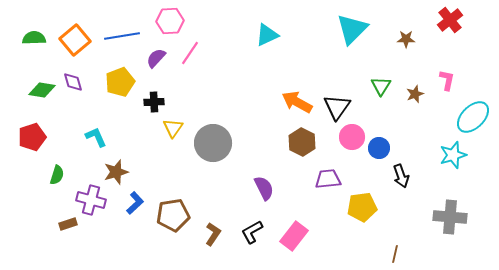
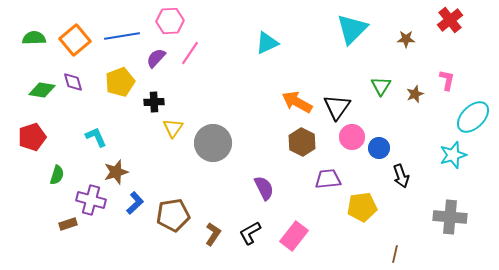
cyan triangle at (267, 35): moved 8 px down
black L-shape at (252, 232): moved 2 px left, 1 px down
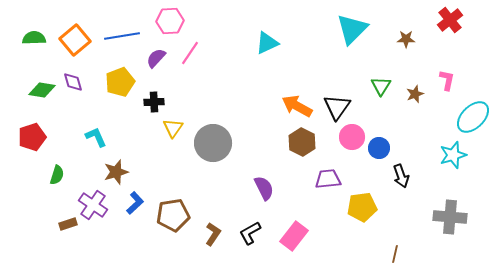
orange arrow at (297, 102): moved 4 px down
purple cross at (91, 200): moved 2 px right, 5 px down; rotated 20 degrees clockwise
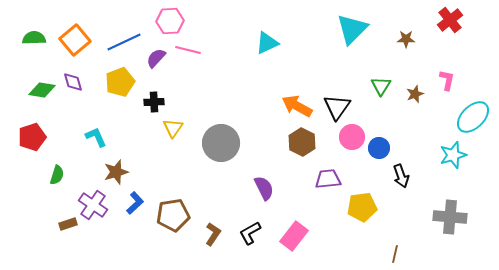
blue line at (122, 36): moved 2 px right, 6 px down; rotated 16 degrees counterclockwise
pink line at (190, 53): moved 2 px left, 3 px up; rotated 70 degrees clockwise
gray circle at (213, 143): moved 8 px right
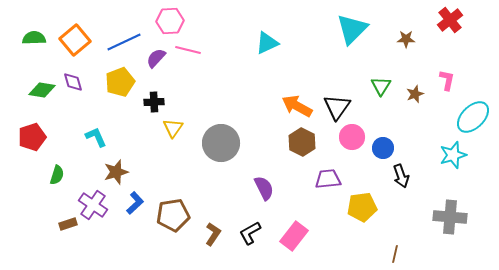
blue circle at (379, 148): moved 4 px right
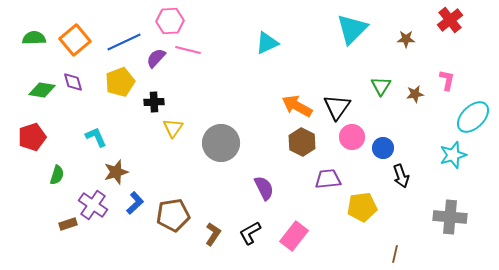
brown star at (415, 94): rotated 12 degrees clockwise
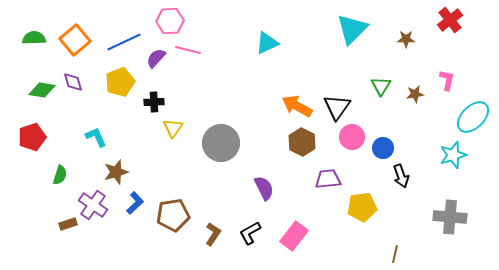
green semicircle at (57, 175): moved 3 px right
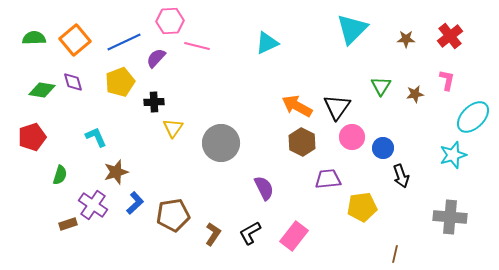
red cross at (450, 20): moved 16 px down
pink line at (188, 50): moved 9 px right, 4 px up
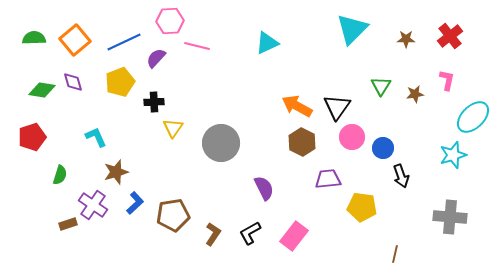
yellow pentagon at (362, 207): rotated 16 degrees clockwise
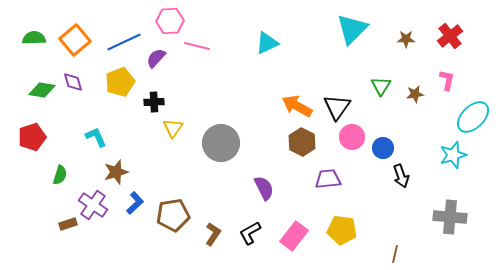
yellow pentagon at (362, 207): moved 20 px left, 23 px down
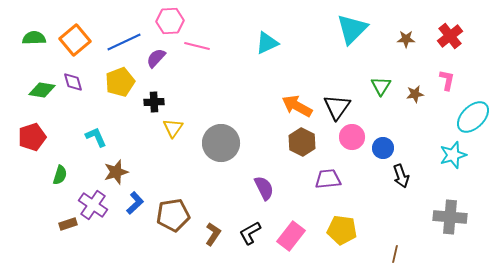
pink rectangle at (294, 236): moved 3 px left
